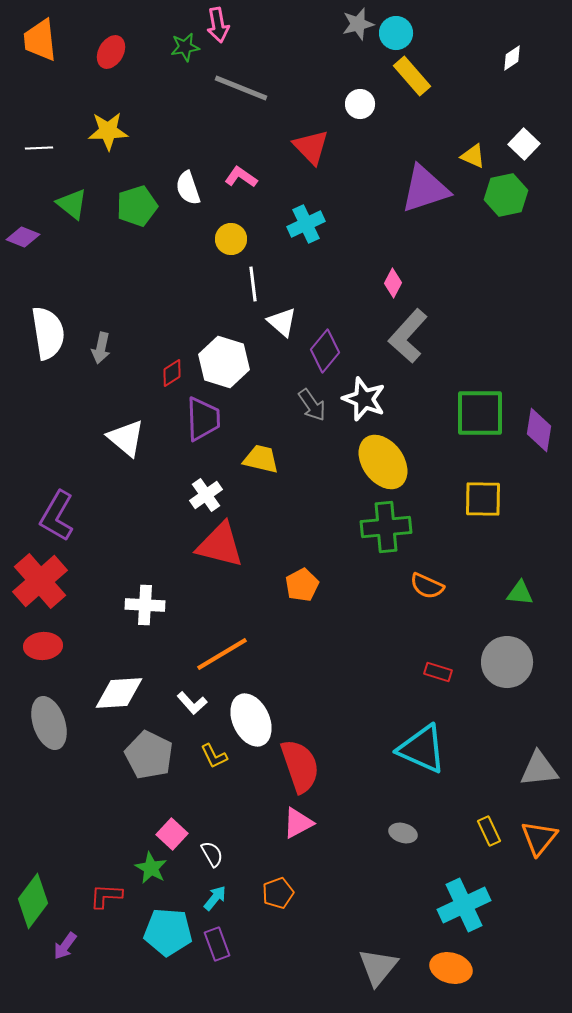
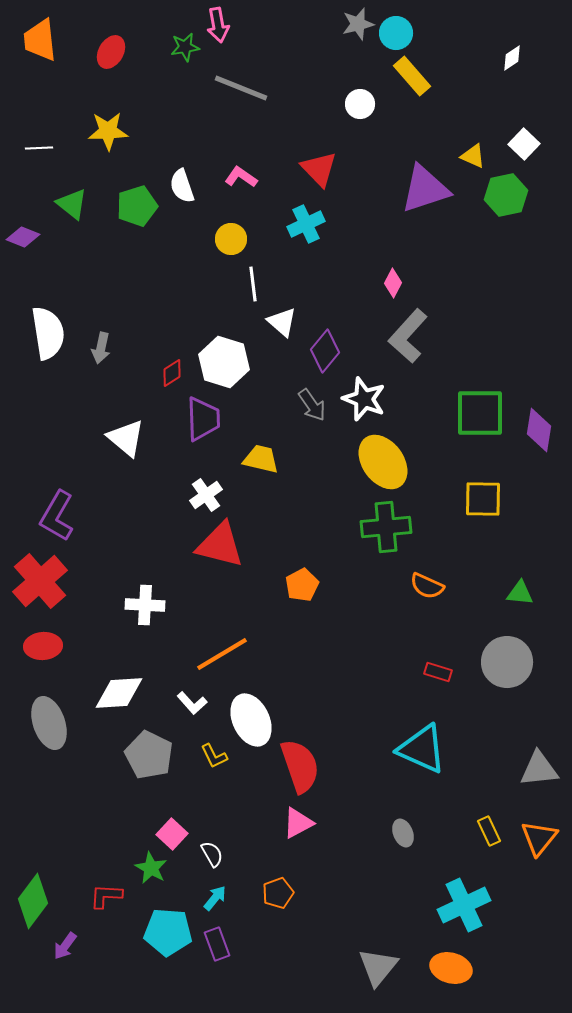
red triangle at (311, 147): moved 8 px right, 22 px down
white semicircle at (188, 188): moved 6 px left, 2 px up
gray ellipse at (403, 833): rotated 52 degrees clockwise
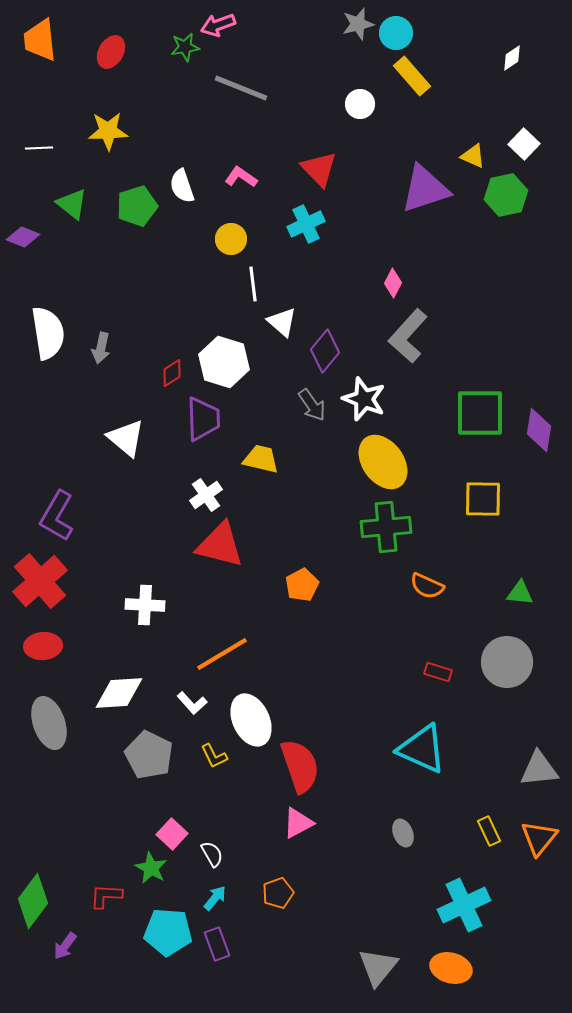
pink arrow at (218, 25): rotated 80 degrees clockwise
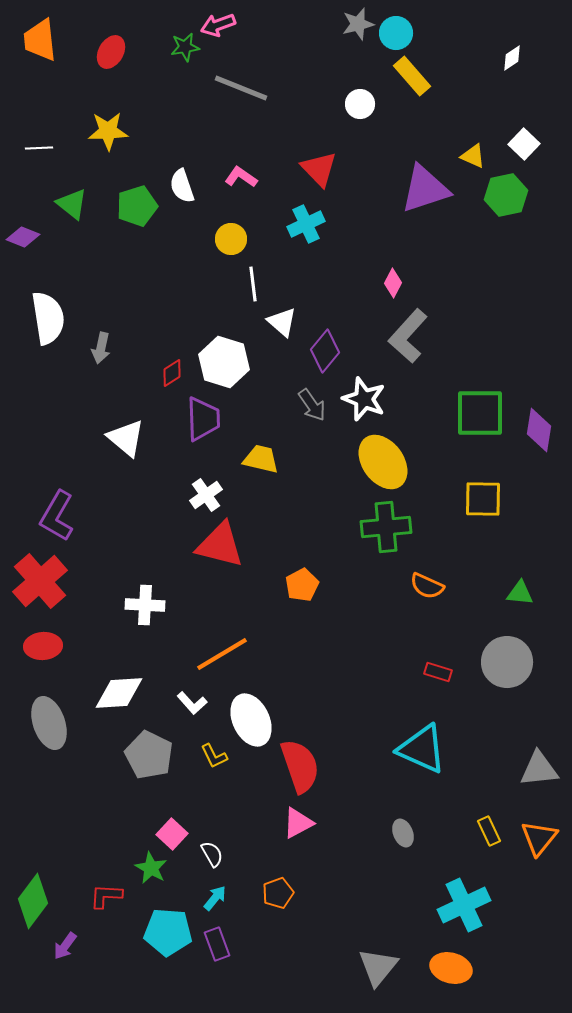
white semicircle at (48, 333): moved 15 px up
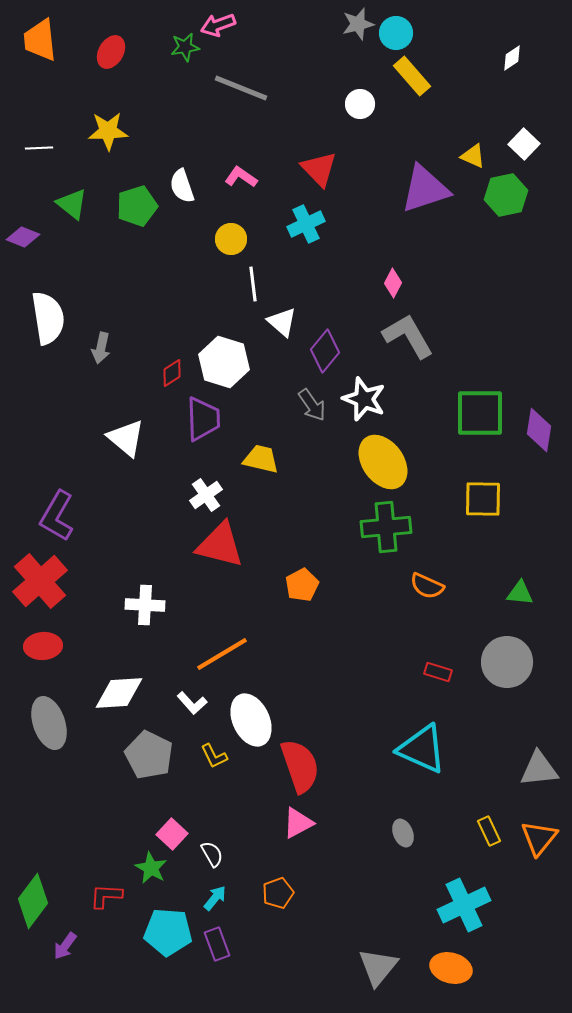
gray L-shape at (408, 336): rotated 108 degrees clockwise
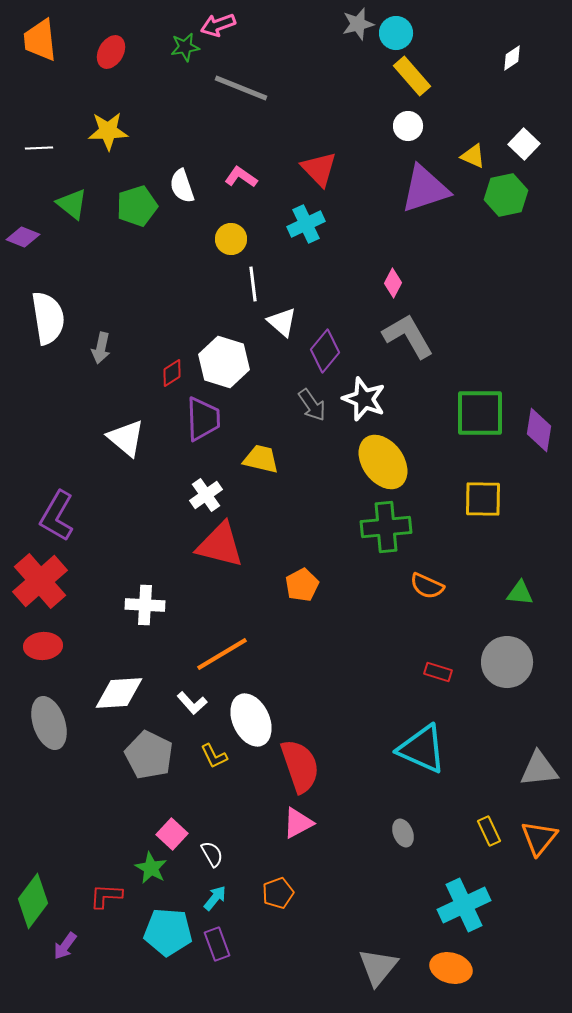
white circle at (360, 104): moved 48 px right, 22 px down
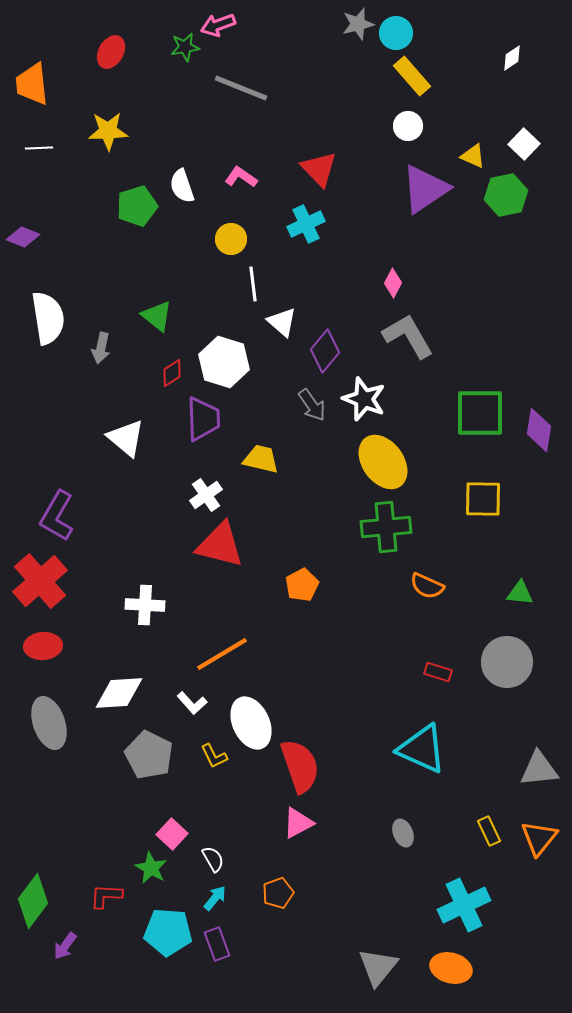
orange trapezoid at (40, 40): moved 8 px left, 44 px down
purple triangle at (425, 189): rotated 16 degrees counterclockwise
green triangle at (72, 204): moved 85 px right, 112 px down
white ellipse at (251, 720): moved 3 px down
white semicircle at (212, 854): moved 1 px right, 5 px down
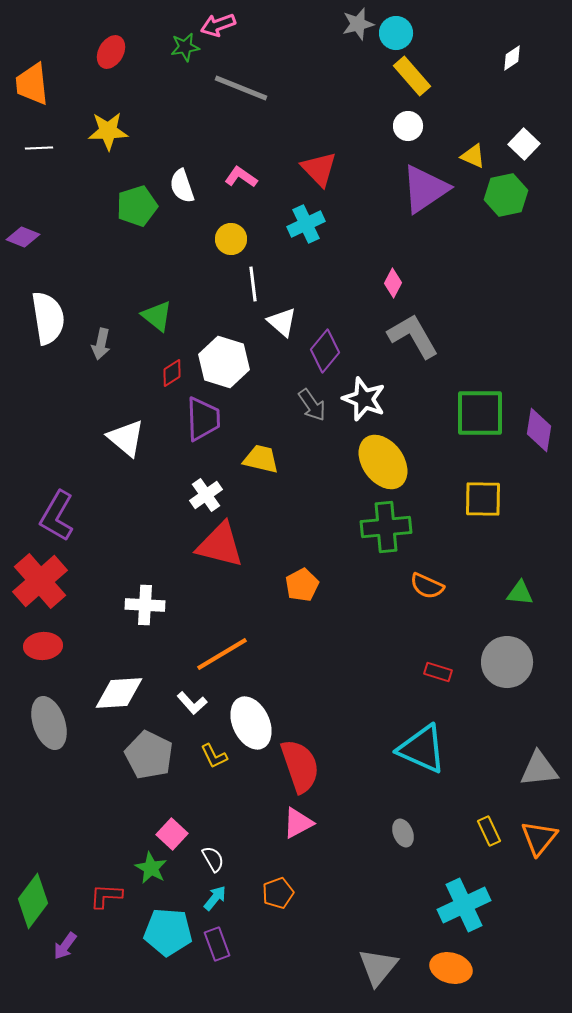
gray L-shape at (408, 336): moved 5 px right
gray arrow at (101, 348): moved 4 px up
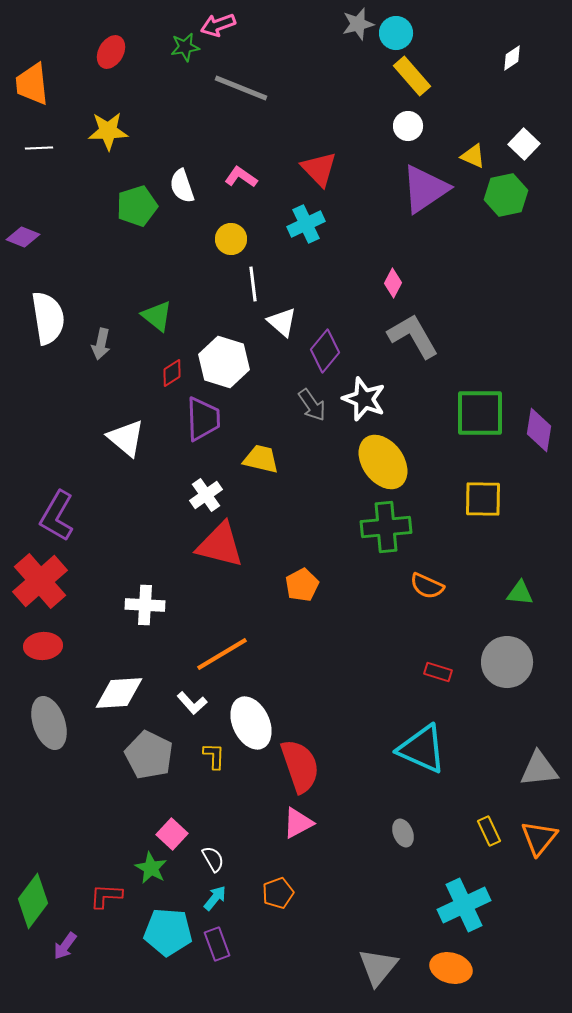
yellow L-shape at (214, 756): rotated 152 degrees counterclockwise
